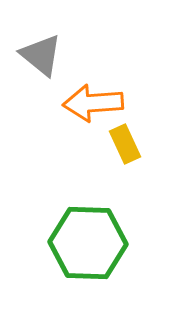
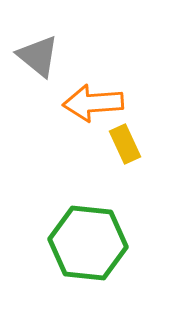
gray triangle: moved 3 px left, 1 px down
green hexagon: rotated 4 degrees clockwise
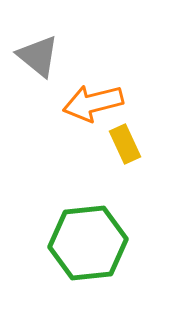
orange arrow: rotated 10 degrees counterclockwise
green hexagon: rotated 12 degrees counterclockwise
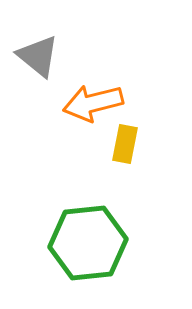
yellow rectangle: rotated 36 degrees clockwise
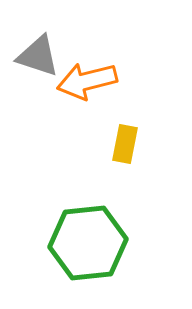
gray triangle: rotated 21 degrees counterclockwise
orange arrow: moved 6 px left, 22 px up
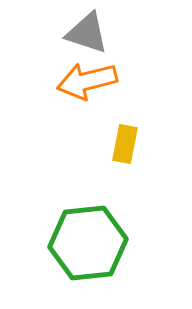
gray triangle: moved 49 px right, 23 px up
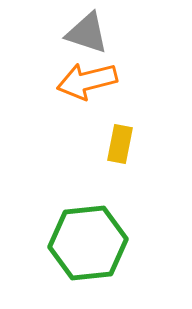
yellow rectangle: moved 5 px left
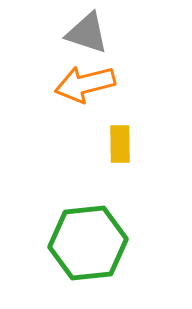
orange arrow: moved 2 px left, 3 px down
yellow rectangle: rotated 12 degrees counterclockwise
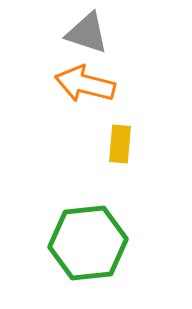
orange arrow: rotated 28 degrees clockwise
yellow rectangle: rotated 6 degrees clockwise
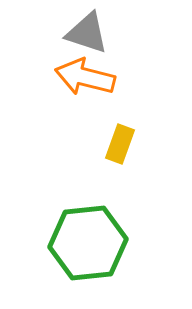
orange arrow: moved 7 px up
yellow rectangle: rotated 15 degrees clockwise
